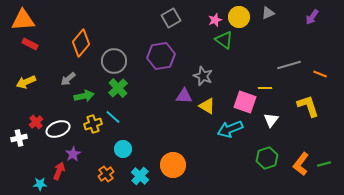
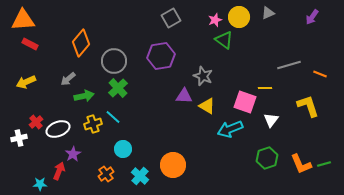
orange L-shape: rotated 60 degrees counterclockwise
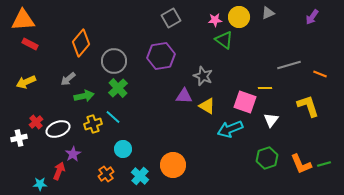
pink star: rotated 16 degrees clockwise
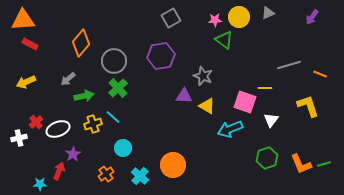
cyan circle: moved 1 px up
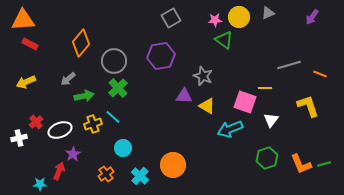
white ellipse: moved 2 px right, 1 px down
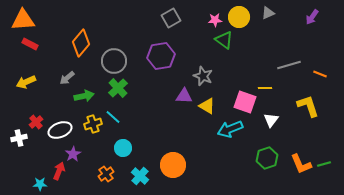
gray arrow: moved 1 px left, 1 px up
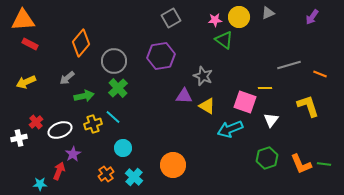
green line: rotated 24 degrees clockwise
cyan cross: moved 6 px left, 1 px down
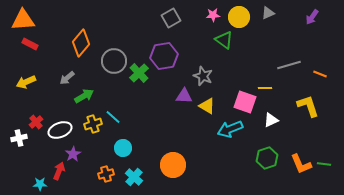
pink star: moved 2 px left, 5 px up
purple hexagon: moved 3 px right
green cross: moved 21 px right, 15 px up
green arrow: rotated 18 degrees counterclockwise
white triangle: rotated 28 degrees clockwise
orange cross: rotated 21 degrees clockwise
